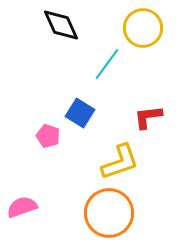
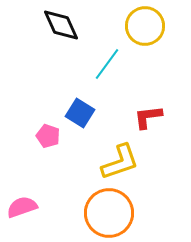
yellow circle: moved 2 px right, 2 px up
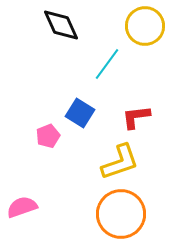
red L-shape: moved 12 px left
pink pentagon: rotated 30 degrees clockwise
orange circle: moved 12 px right, 1 px down
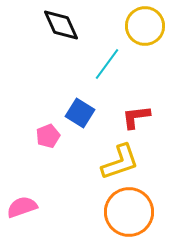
orange circle: moved 8 px right, 2 px up
